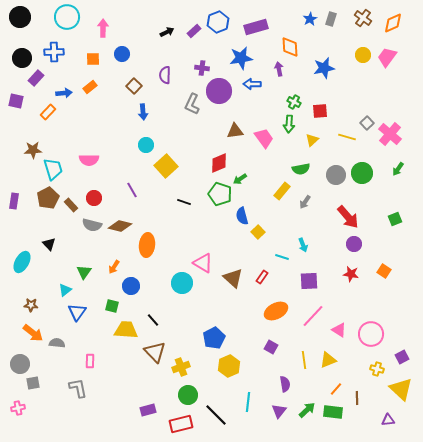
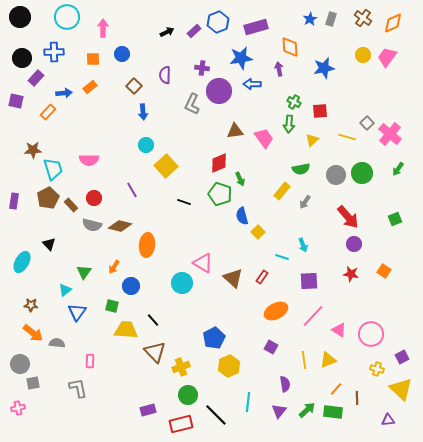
green arrow at (240, 179): rotated 80 degrees counterclockwise
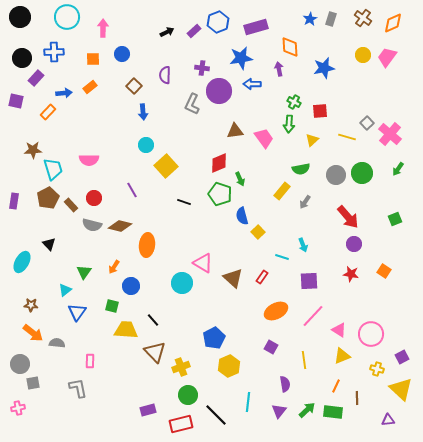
yellow triangle at (328, 360): moved 14 px right, 4 px up
orange line at (336, 389): moved 3 px up; rotated 16 degrees counterclockwise
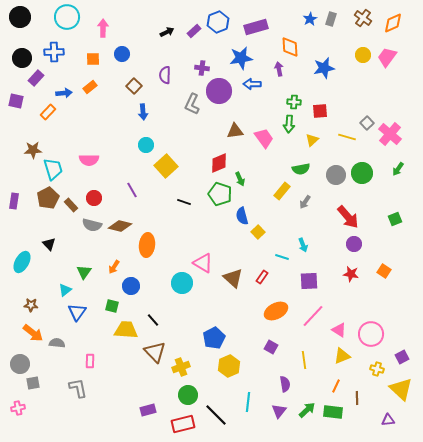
green cross at (294, 102): rotated 24 degrees counterclockwise
red rectangle at (181, 424): moved 2 px right
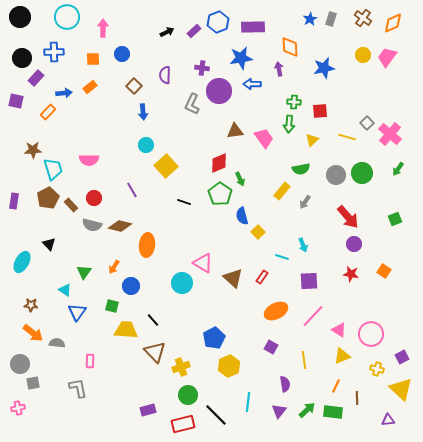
purple rectangle at (256, 27): moved 3 px left; rotated 15 degrees clockwise
green pentagon at (220, 194): rotated 15 degrees clockwise
cyan triangle at (65, 290): rotated 48 degrees counterclockwise
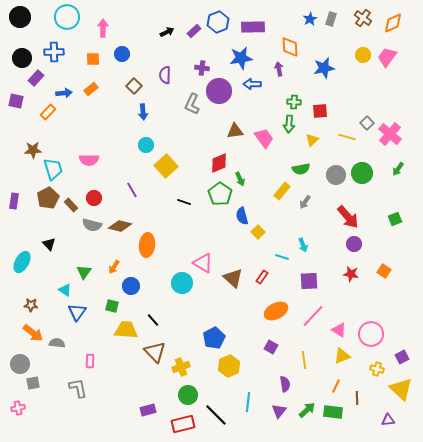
orange rectangle at (90, 87): moved 1 px right, 2 px down
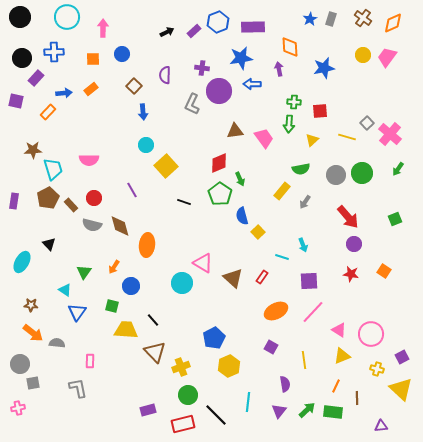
brown diamond at (120, 226): rotated 60 degrees clockwise
pink line at (313, 316): moved 4 px up
purple triangle at (388, 420): moved 7 px left, 6 px down
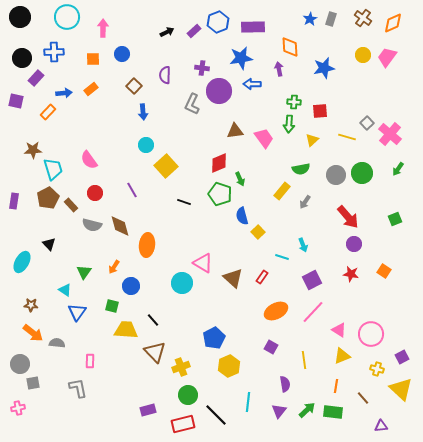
pink semicircle at (89, 160): rotated 54 degrees clockwise
green pentagon at (220, 194): rotated 15 degrees counterclockwise
red circle at (94, 198): moved 1 px right, 5 px up
purple square at (309, 281): moved 3 px right, 1 px up; rotated 24 degrees counterclockwise
orange line at (336, 386): rotated 16 degrees counterclockwise
brown line at (357, 398): moved 6 px right; rotated 40 degrees counterclockwise
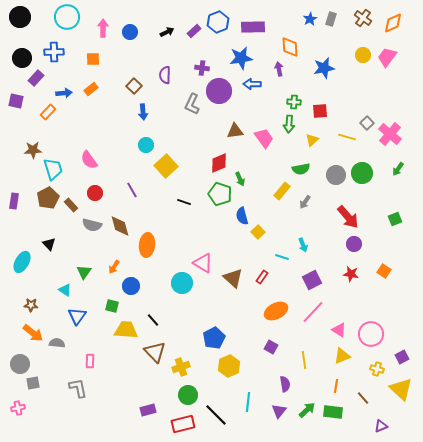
blue circle at (122, 54): moved 8 px right, 22 px up
blue triangle at (77, 312): moved 4 px down
purple triangle at (381, 426): rotated 16 degrees counterclockwise
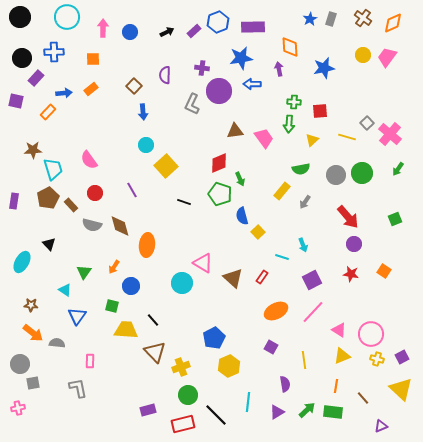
yellow cross at (377, 369): moved 10 px up
purple triangle at (279, 411): moved 2 px left, 1 px down; rotated 21 degrees clockwise
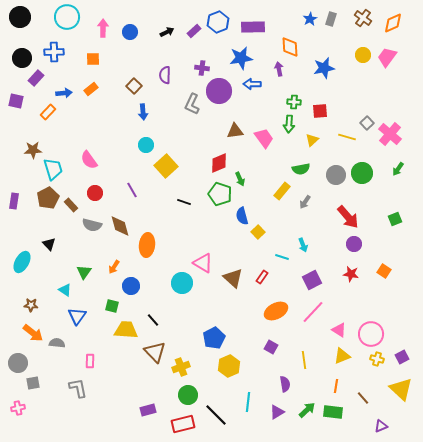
gray circle at (20, 364): moved 2 px left, 1 px up
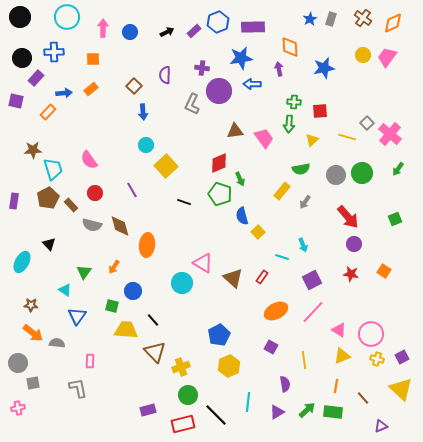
blue circle at (131, 286): moved 2 px right, 5 px down
blue pentagon at (214, 338): moved 5 px right, 3 px up
